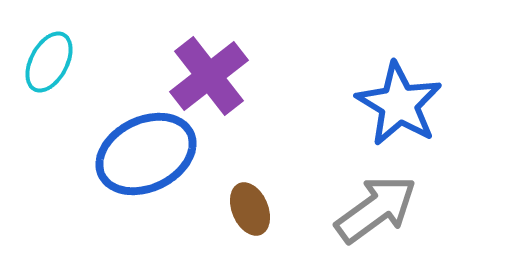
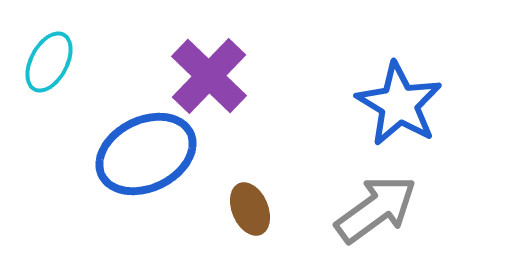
purple cross: rotated 8 degrees counterclockwise
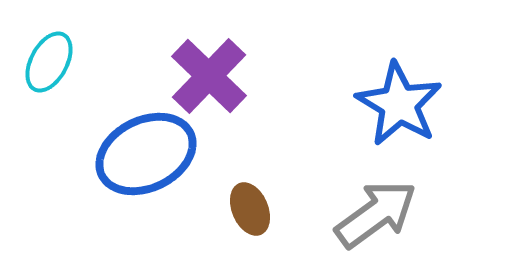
gray arrow: moved 5 px down
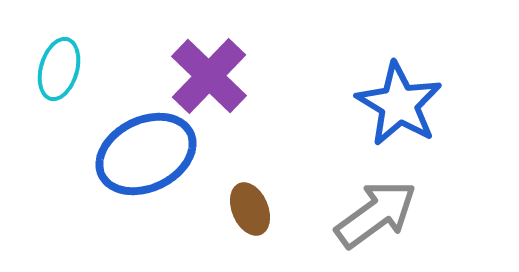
cyan ellipse: moved 10 px right, 7 px down; rotated 12 degrees counterclockwise
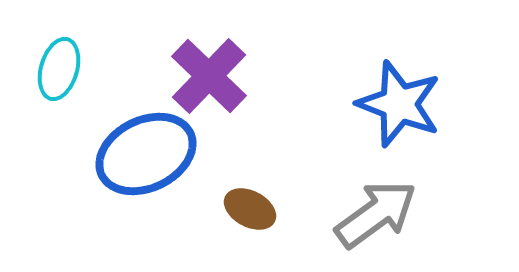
blue star: rotated 10 degrees counterclockwise
brown ellipse: rotated 39 degrees counterclockwise
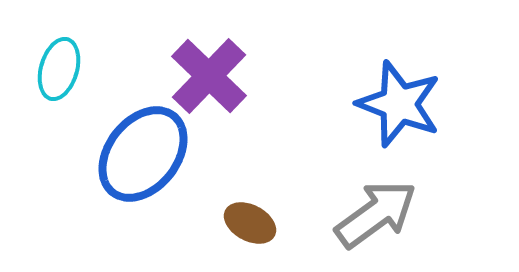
blue ellipse: moved 3 px left; rotated 26 degrees counterclockwise
brown ellipse: moved 14 px down
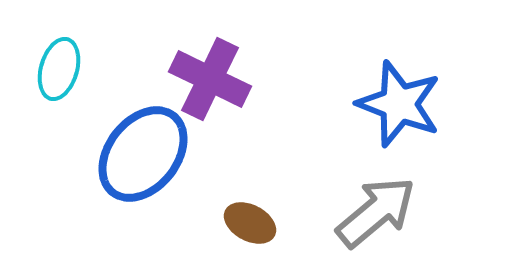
purple cross: moved 1 px right, 3 px down; rotated 18 degrees counterclockwise
gray arrow: moved 2 px up; rotated 4 degrees counterclockwise
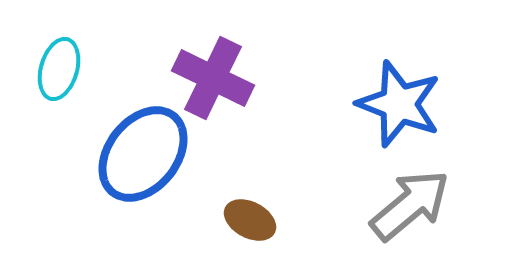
purple cross: moved 3 px right, 1 px up
gray arrow: moved 34 px right, 7 px up
brown ellipse: moved 3 px up
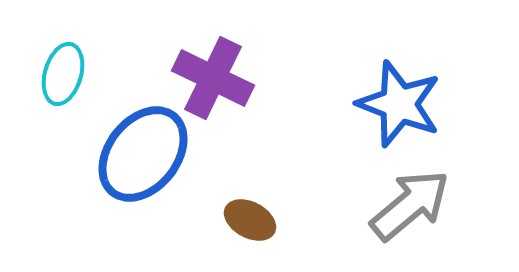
cyan ellipse: moved 4 px right, 5 px down
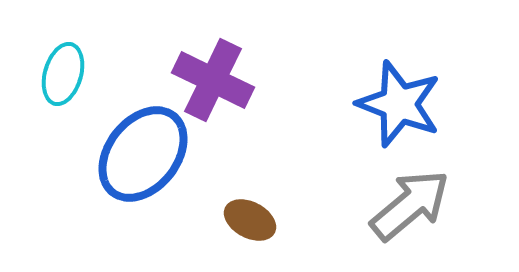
purple cross: moved 2 px down
